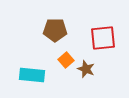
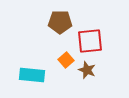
brown pentagon: moved 5 px right, 8 px up
red square: moved 13 px left, 3 px down
brown star: moved 1 px right, 1 px down
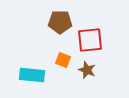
red square: moved 1 px up
orange square: moved 3 px left; rotated 28 degrees counterclockwise
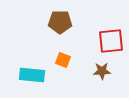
red square: moved 21 px right, 1 px down
brown star: moved 15 px right, 1 px down; rotated 24 degrees counterclockwise
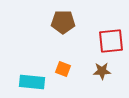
brown pentagon: moved 3 px right
orange square: moved 9 px down
cyan rectangle: moved 7 px down
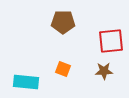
brown star: moved 2 px right
cyan rectangle: moved 6 px left
